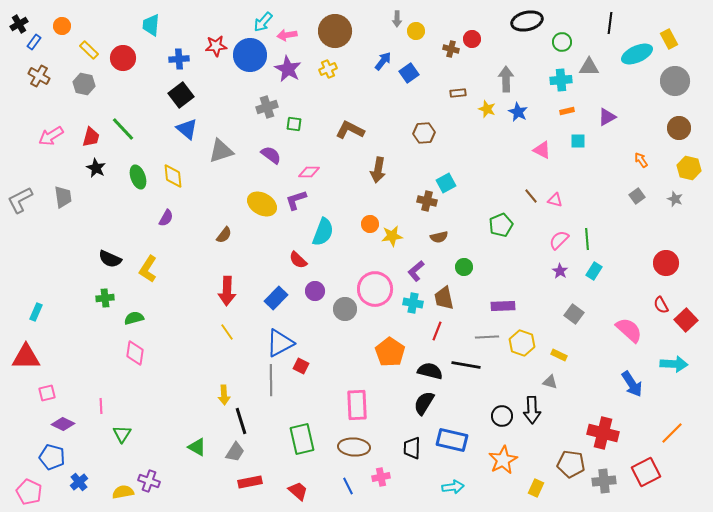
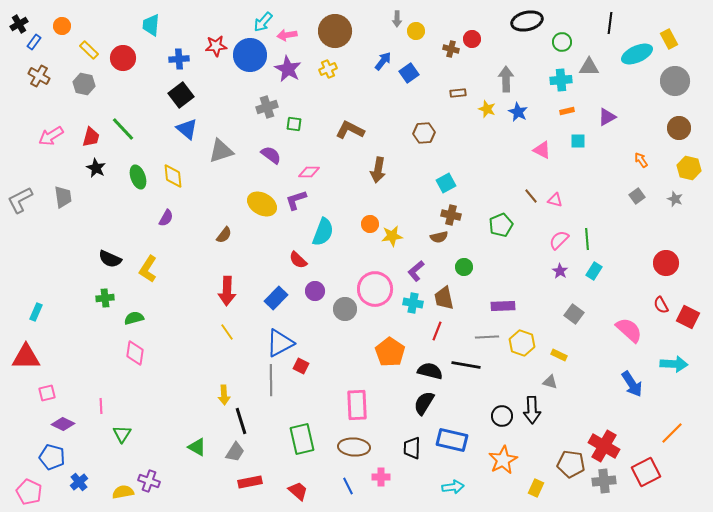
brown cross at (427, 201): moved 24 px right, 14 px down
red square at (686, 320): moved 2 px right, 3 px up; rotated 20 degrees counterclockwise
red cross at (603, 433): moved 1 px right, 13 px down; rotated 16 degrees clockwise
pink cross at (381, 477): rotated 12 degrees clockwise
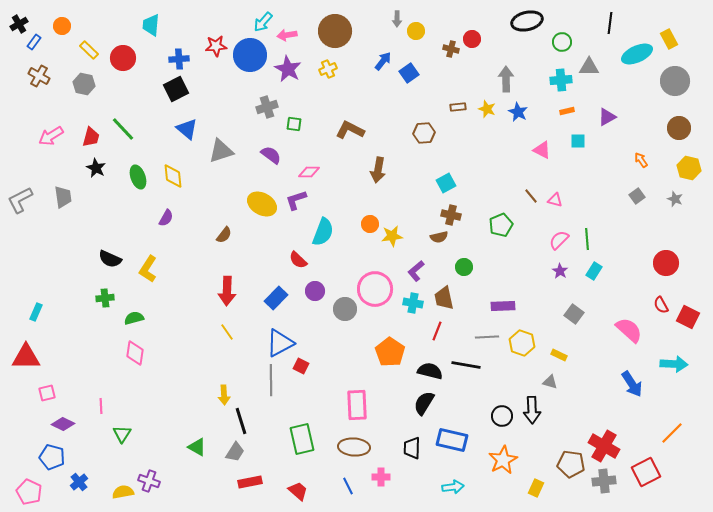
brown rectangle at (458, 93): moved 14 px down
black square at (181, 95): moved 5 px left, 6 px up; rotated 10 degrees clockwise
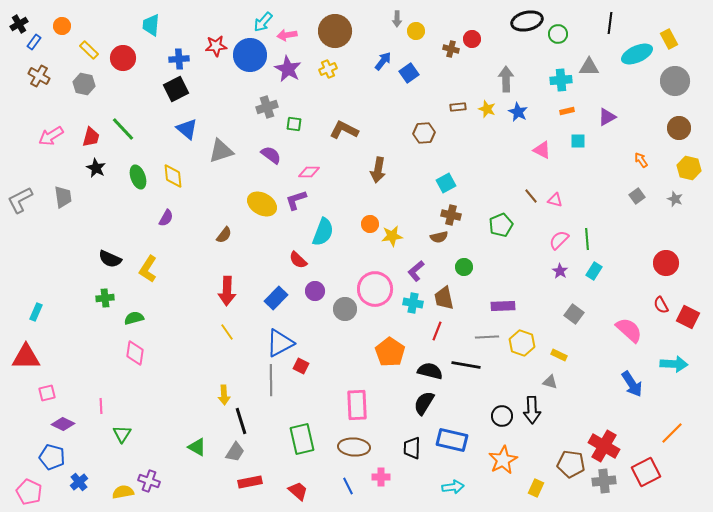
green circle at (562, 42): moved 4 px left, 8 px up
brown L-shape at (350, 130): moved 6 px left
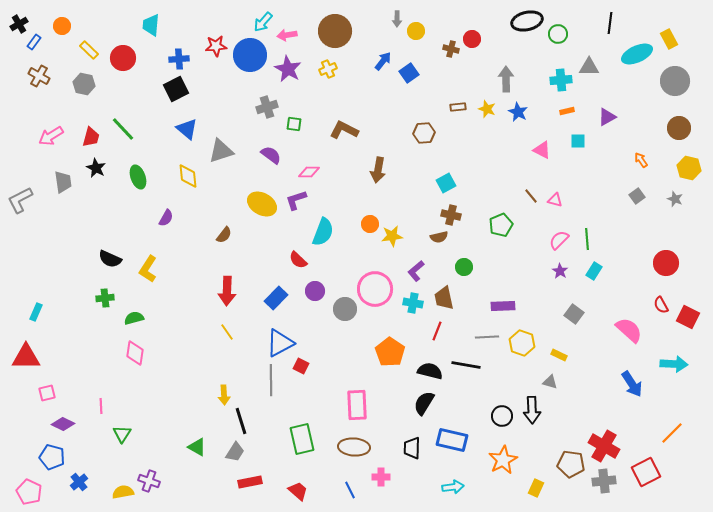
yellow diamond at (173, 176): moved 15 px right
gray trapezoid at (63, 197): moved 15 px up
blue line at (348, 486): moved 2 px right, 4 px down
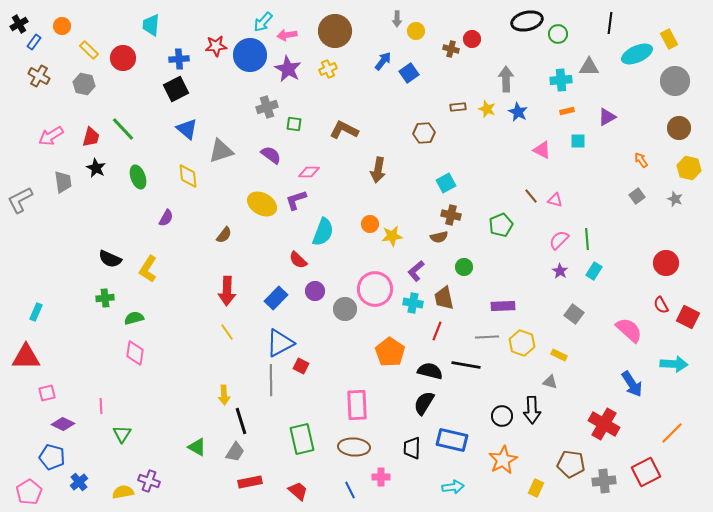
red cross at (604, 446): moved 22 px up
pink pentagon at (29, 492): rotated 15 degrees clockwise
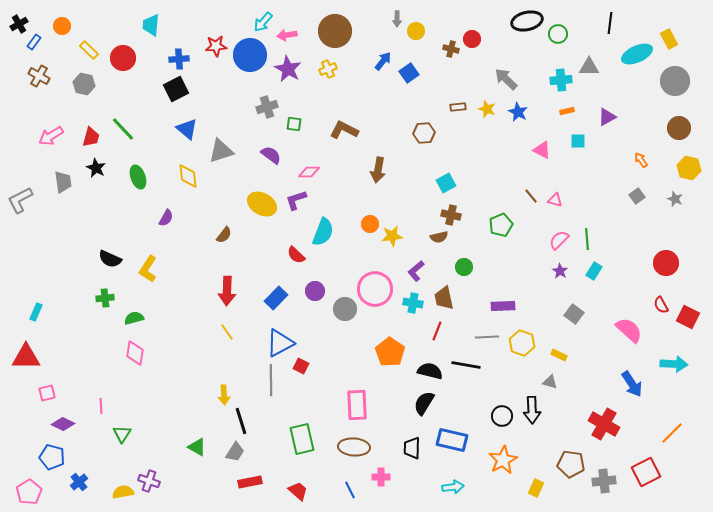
gray arrow at (506, 79): rotated 45 degrees counterclockwise
red semicircle at (298, 260): moved 2 px left, 5 px up
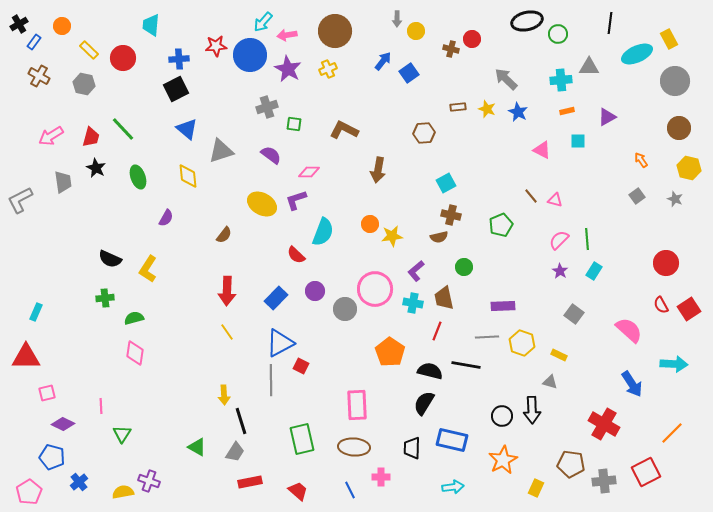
red square at (688, 317): moved 1 px right, 8 px up; rotated 30 degrees clockwise
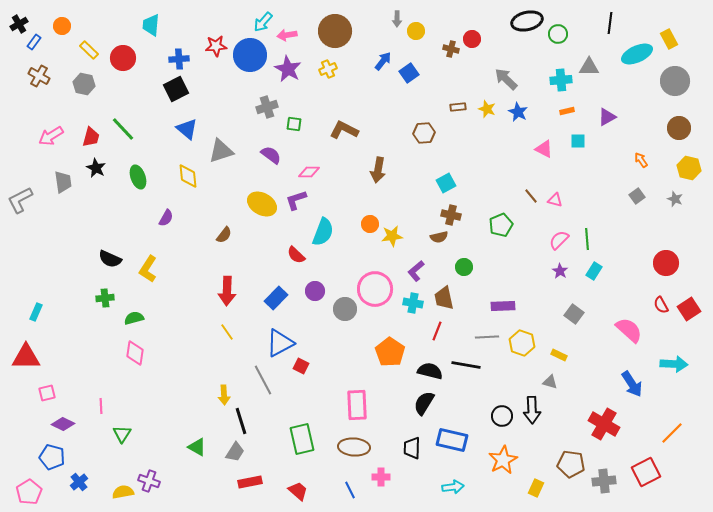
pink triangle at (542, 150): moved 2 px right, 1 px up
gray line at (271, 380): moved 8 px left; rotated 28 degrees counterclockwise
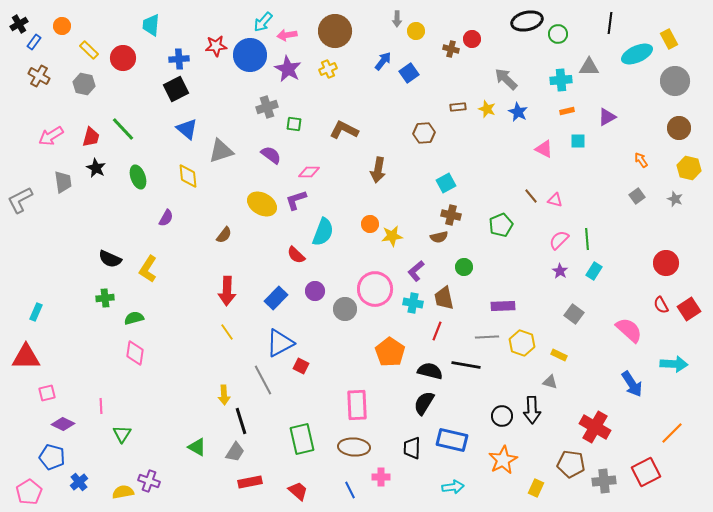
red cross at (604, 424): moved 9 px left, 3 px down
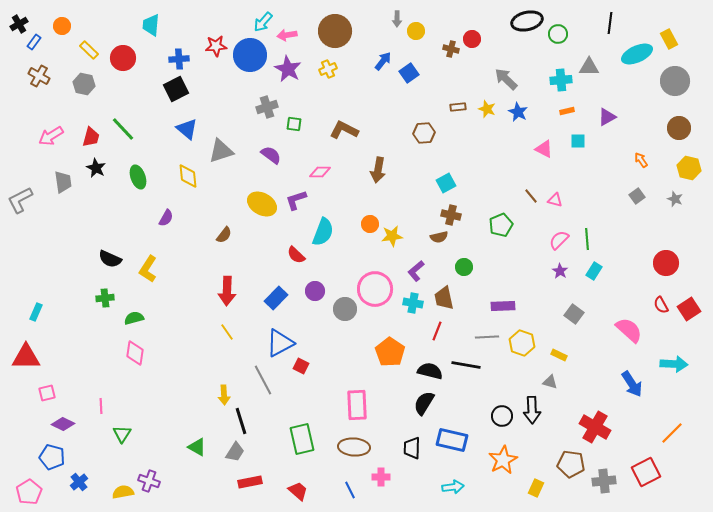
pink diamond at (309, 172): moved 11 px right
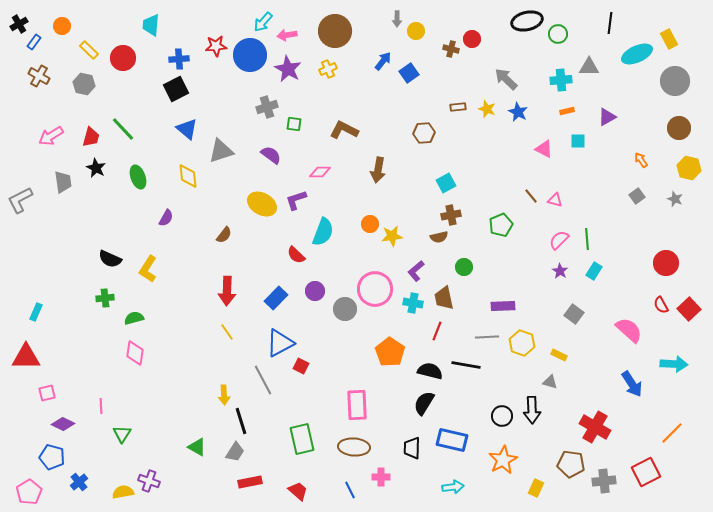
brown cross at (451, 215): rotated 24 degrees counterclockwise
red square at (689, 309): rotated 10 degrees counterclockwise
